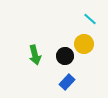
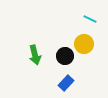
cyan line: rotated 16 degrees counterclockwise
blue rectangle: moved 1 px left, 1 px down
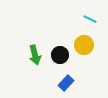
yellow circle: moved 1 px down
black circle: moved 5 px left, 1 px up
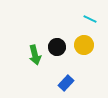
black circle: moved 3 px left, 8 px up
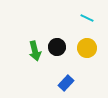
cyan line: moved 3 px left, 1 px up
yellow circle: moved 3 px right, 3 px down
green arrow: moved 4 px up
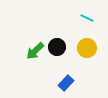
green arrow: rotated 60 degrees clockwise
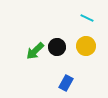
yellow circle: moved 1 px left, 2 px up
blue rectangle: rotated 14 degrees counterclockwise
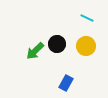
black circle: moved 3 px up
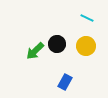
blue rectangle: moved 1 px left, 1 px up
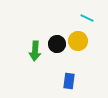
yellow circle: moved 8 px left, 5 px up
green arrow: rotated 42 degrees counterclockwise
blue rectangle: moved 4 px right, 1 px up; rotated 21 degrees counterclockwise
